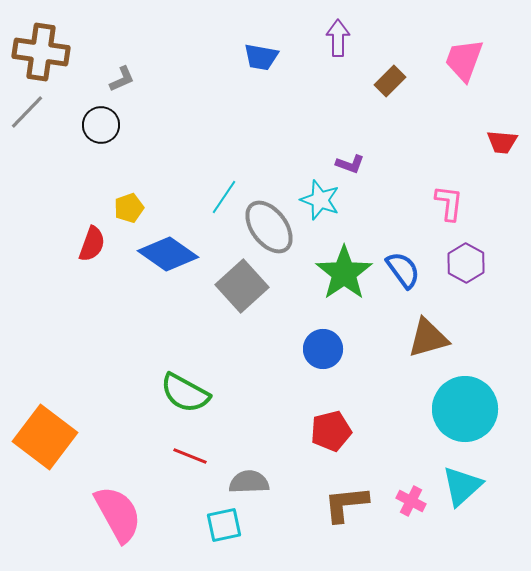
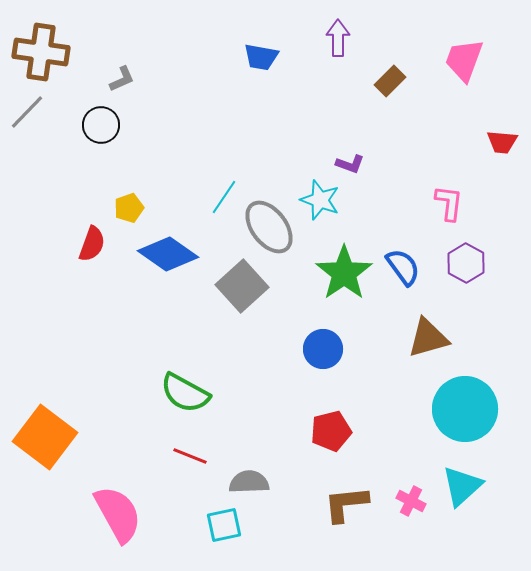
blue semicircle: moved 3 px up
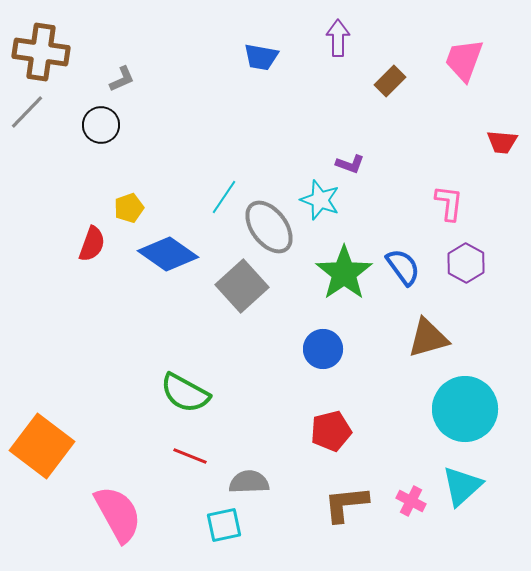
orange square: moved 3 px left, 9 px down
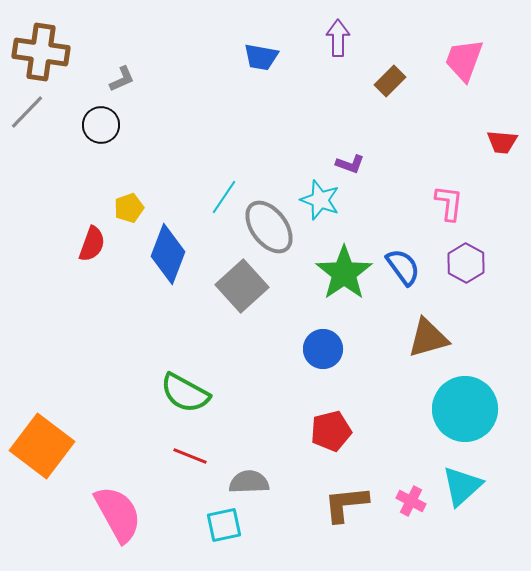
blue diamond: rotated 76 degrees clockwise
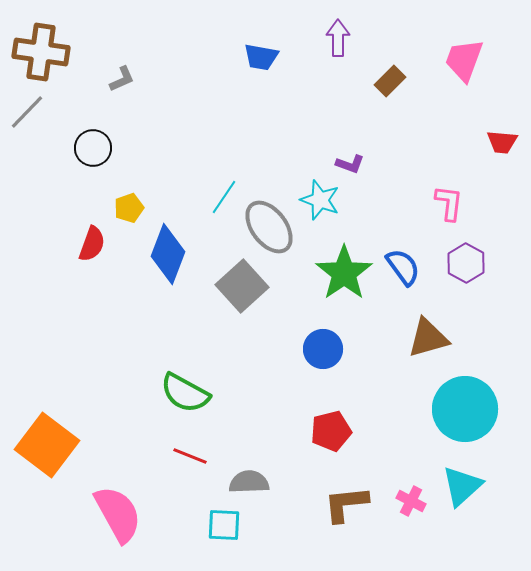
black circle: moved 8 px left, 23 px down
orange square: moved 5 px right, 1 px up
cyan square: rotated 15 degrees clockwise
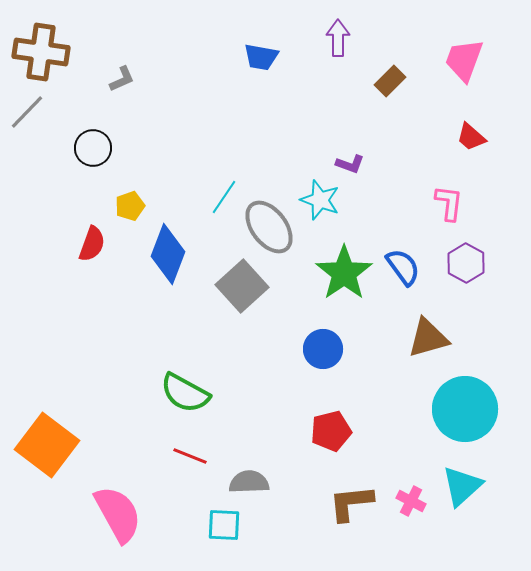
red trapezoid: moved 31 px left, 5 px up; rotated 36 degrees clockwise
yellow pentagon: moved 1 px right, 2 px up
brown L-shape: moved 5 px right, 1 px up
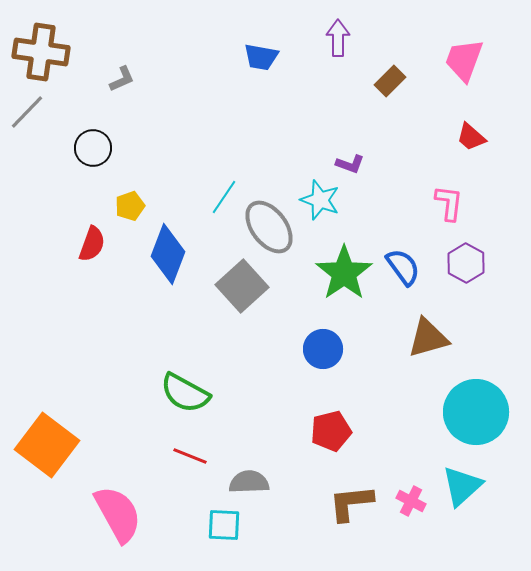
cyan circle: moved 11 px right, 3 px down
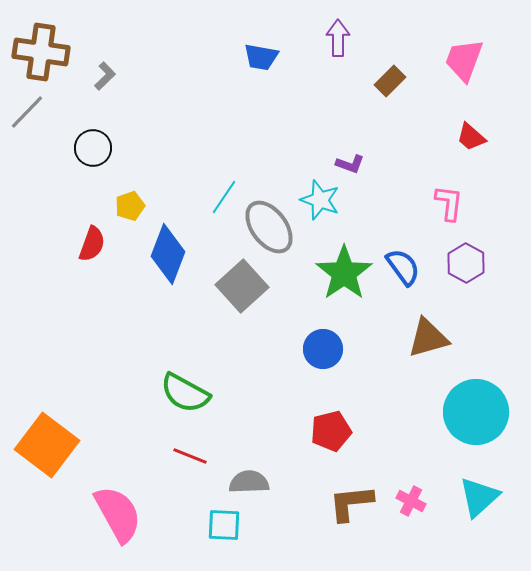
gray L-shape: moved 17 px left, 3 px up; rotated 20 degrees counterclockwise
cyan triangle: moved 17 px right, 11 px down
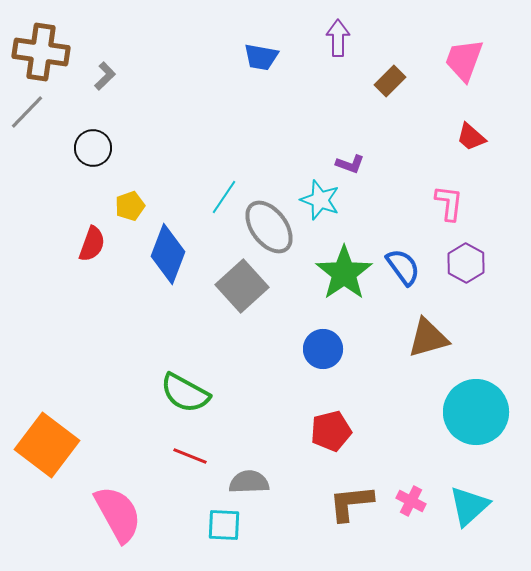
cyan triangle: moved 10 px left, 9 px down
